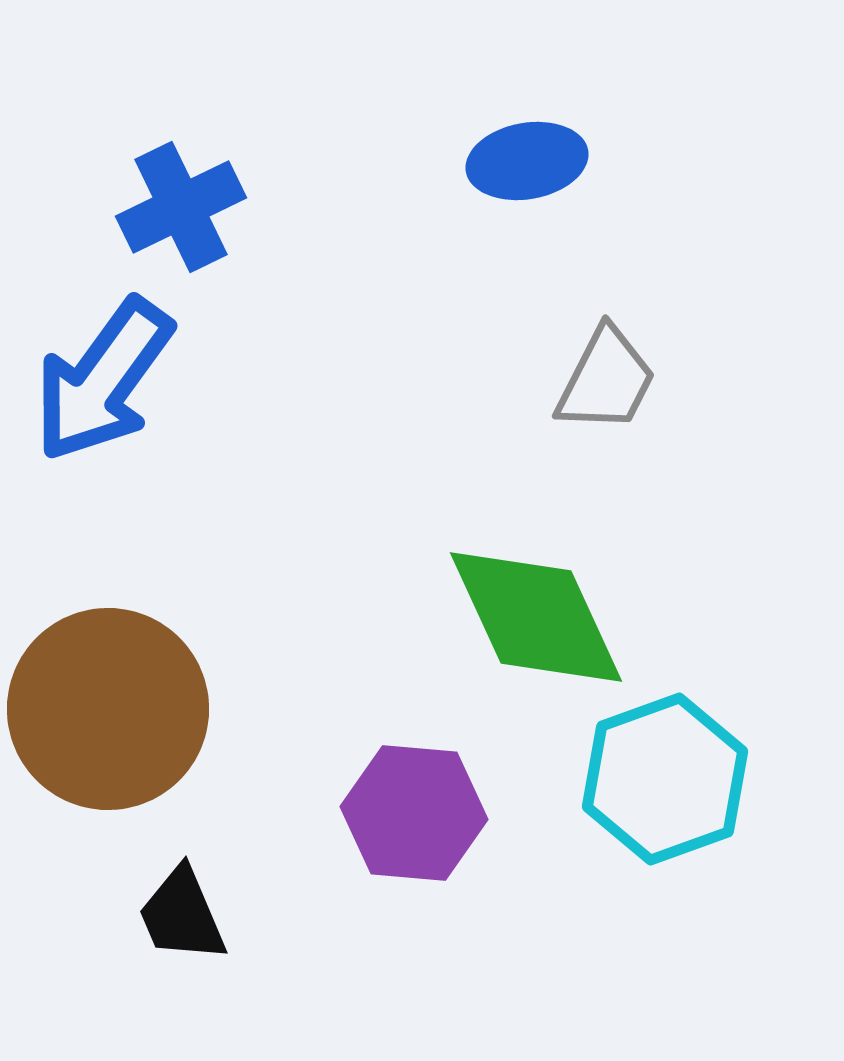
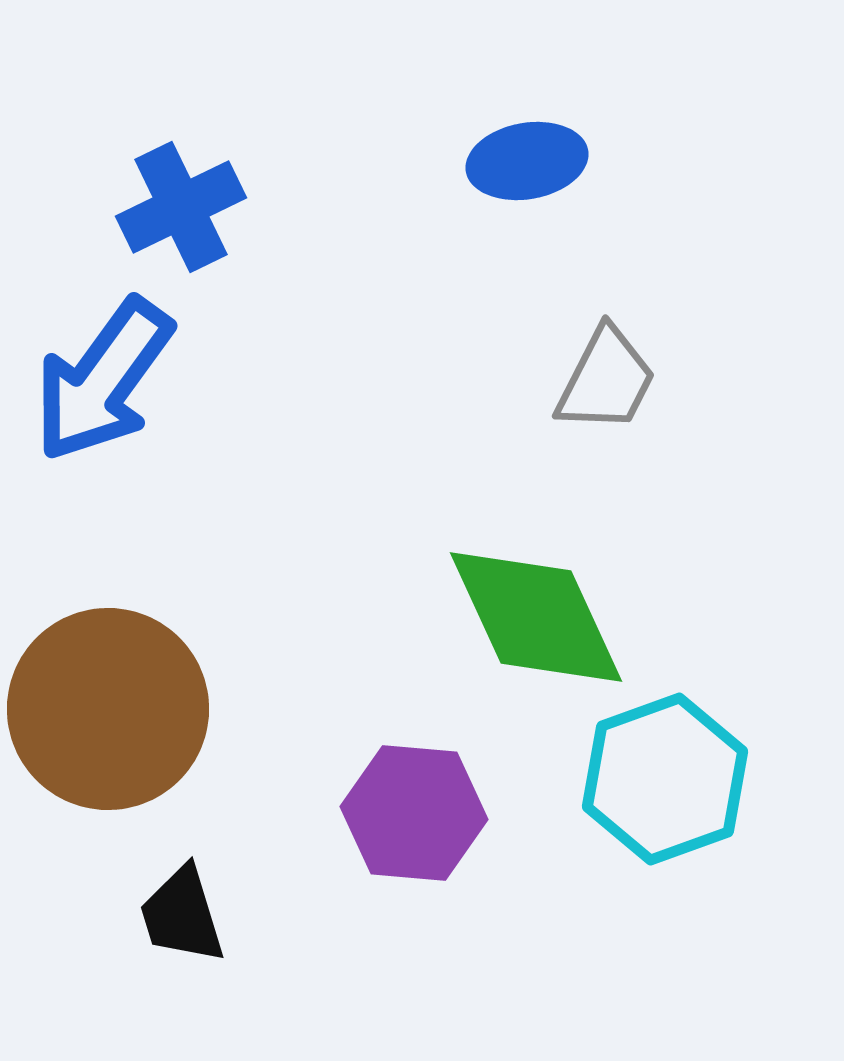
black trapezoid: rotated 6 degrees clockwise
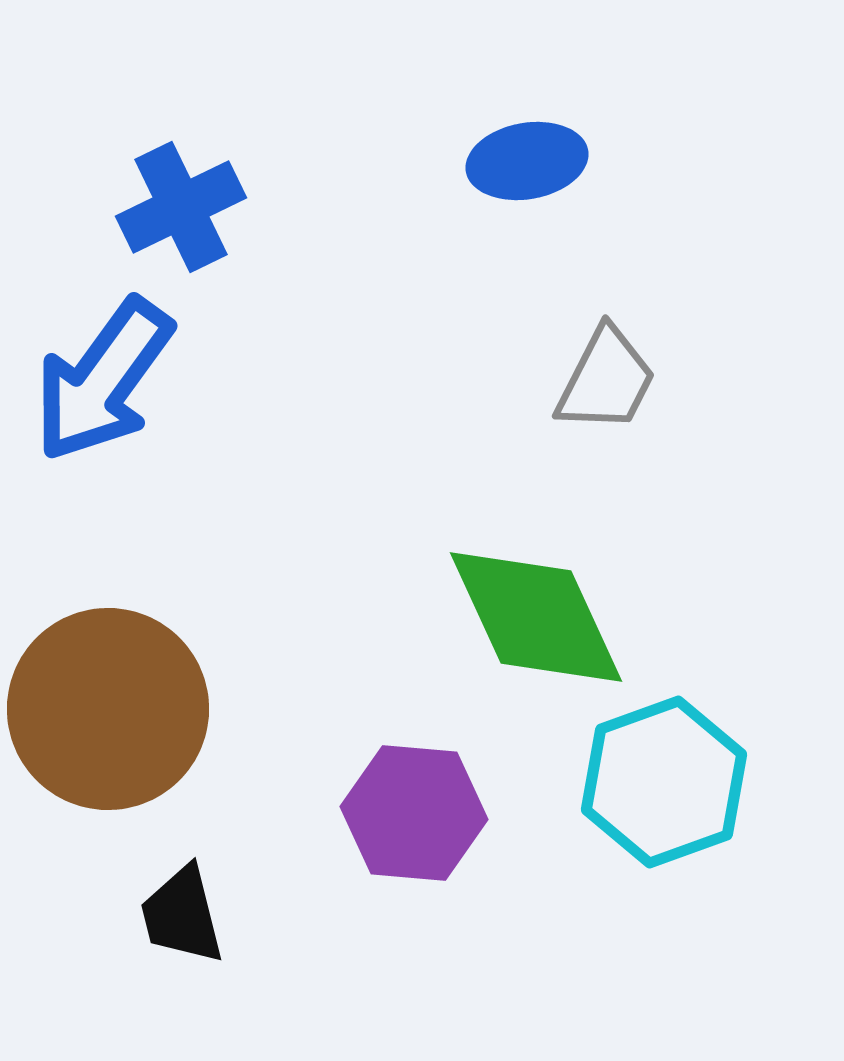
cyan hexagon: moved 1 px left, 3 px down
black trapezoid: rotated 3 degrees clockwise
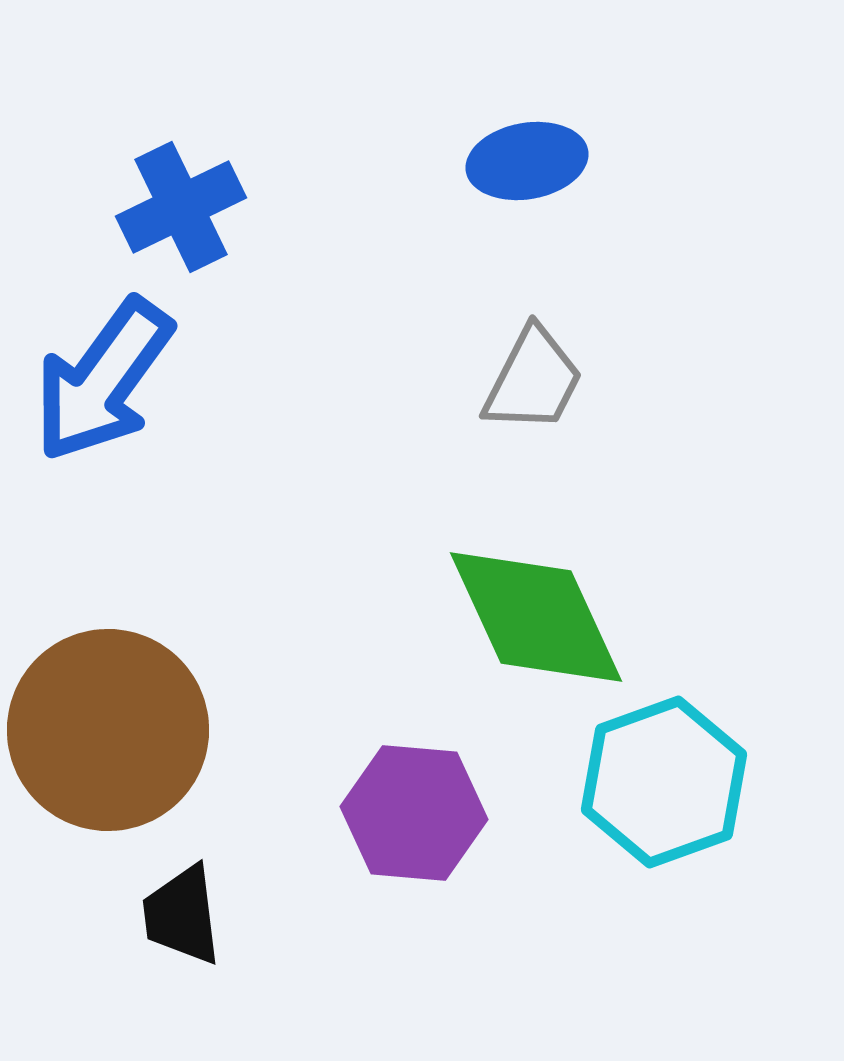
gray trapezoid: moved 73 px left
brown circle: moved 21 px down
black trapezoid: rotated 7 degrees clockwise
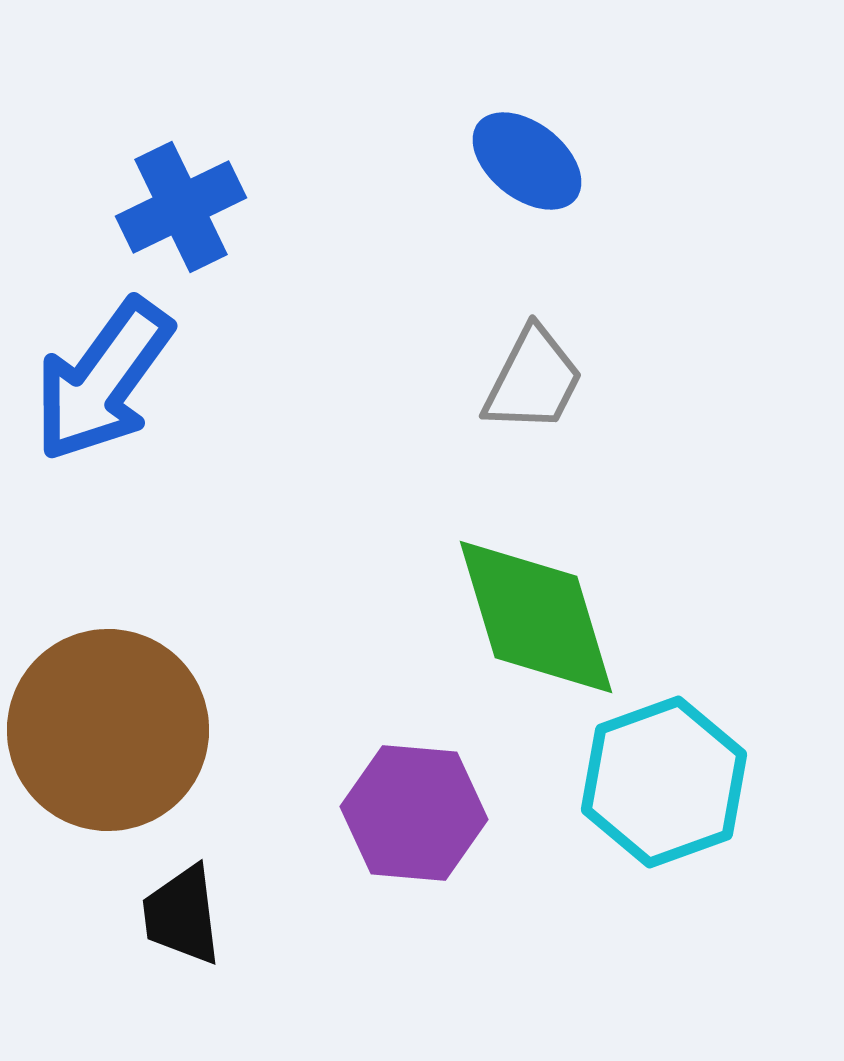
blue ellipse: rotated 48 degrees clockwise
green diamond: rotated 8 degrees clockwise
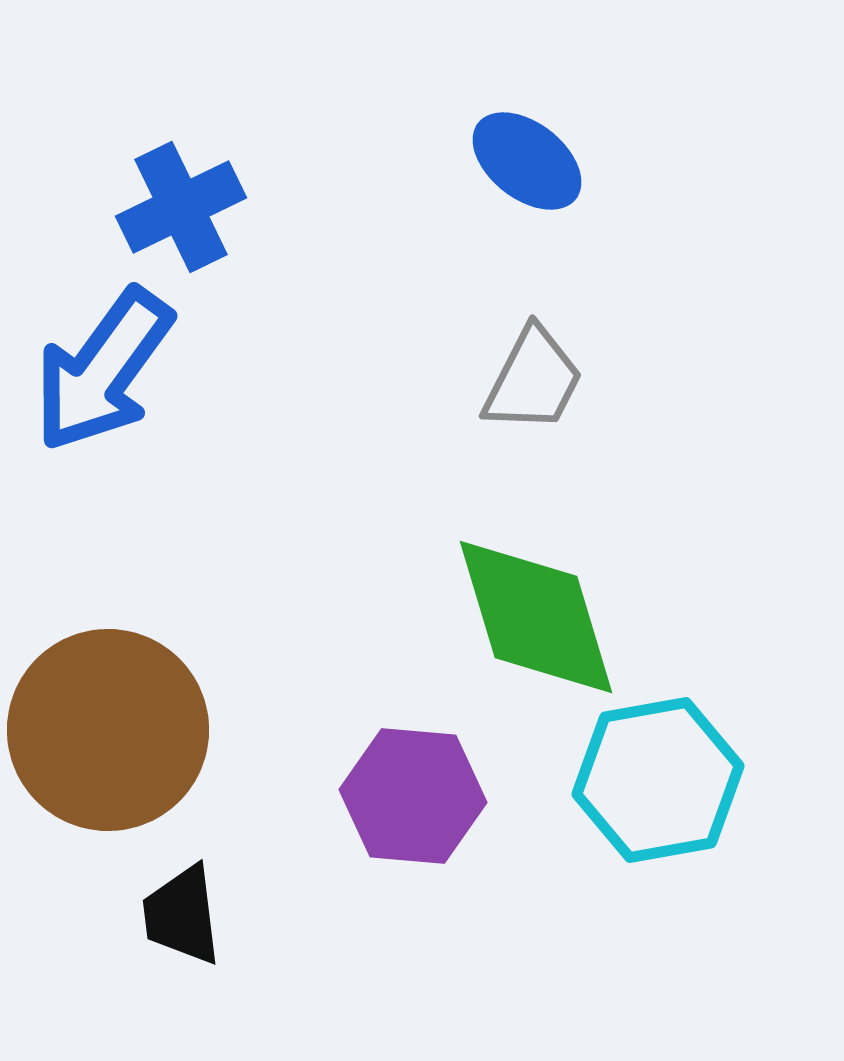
blue arrow: moved 10 px up
cyan hexagon: moved 6 px left, 2 px up; rotated 10 degrees clockwise
purple hexagon: moved 1 px left, 17 px up
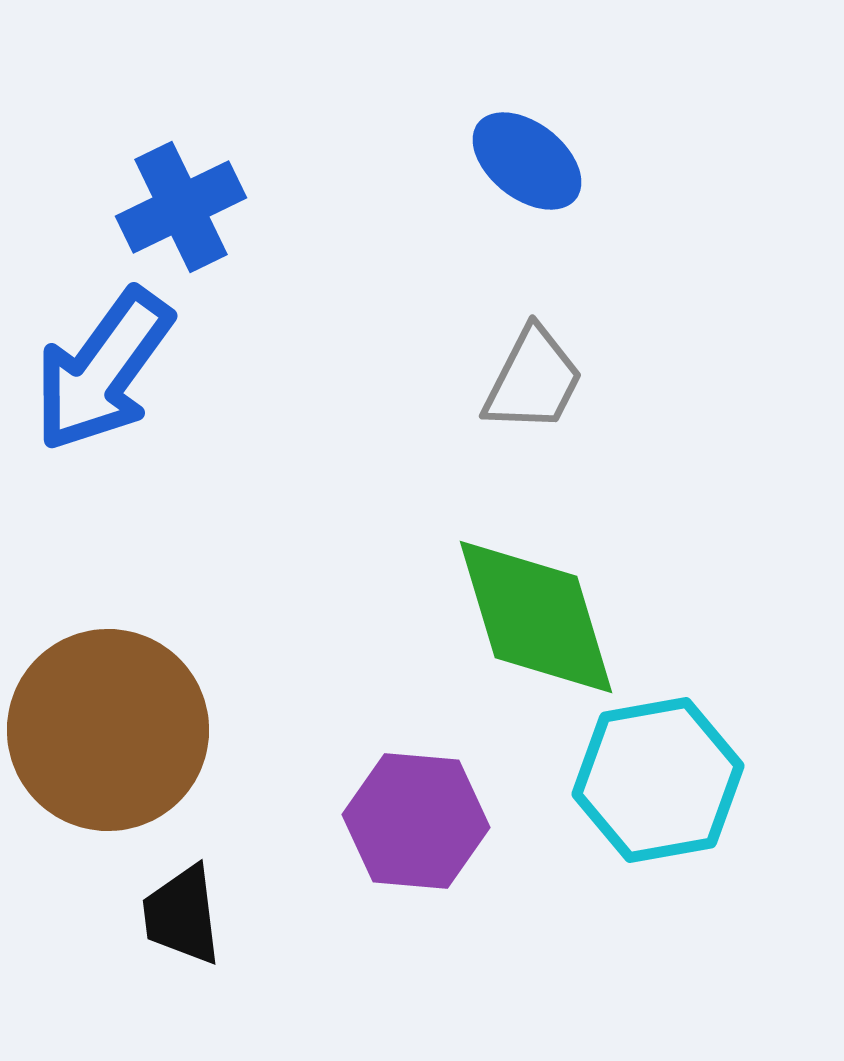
purple hexagon: moved 3 px right, 25 px down
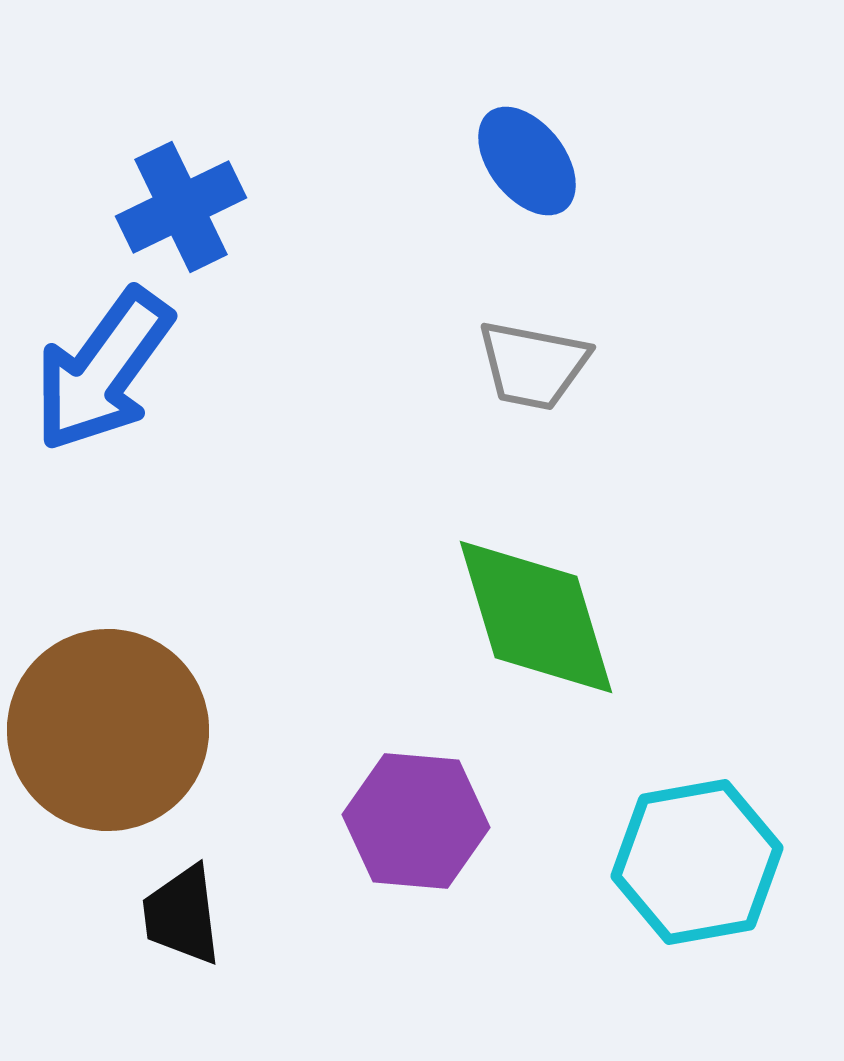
blue ellipse: rotated 14 degrees clockwise
gray trapezoid: moved 15 px up; rotated 74 degrees clockwise
cyan hexagon: moved 39 px right, 82 px down
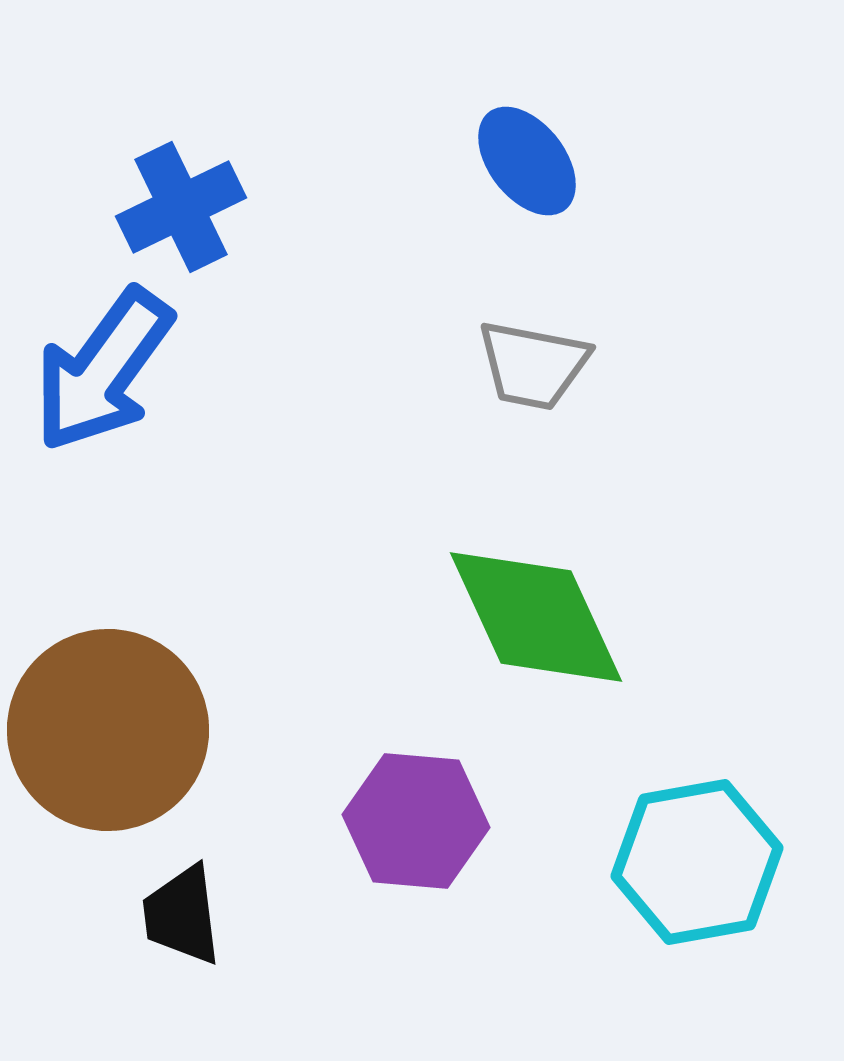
green diamond: rotated 8 degrees counterclockwise
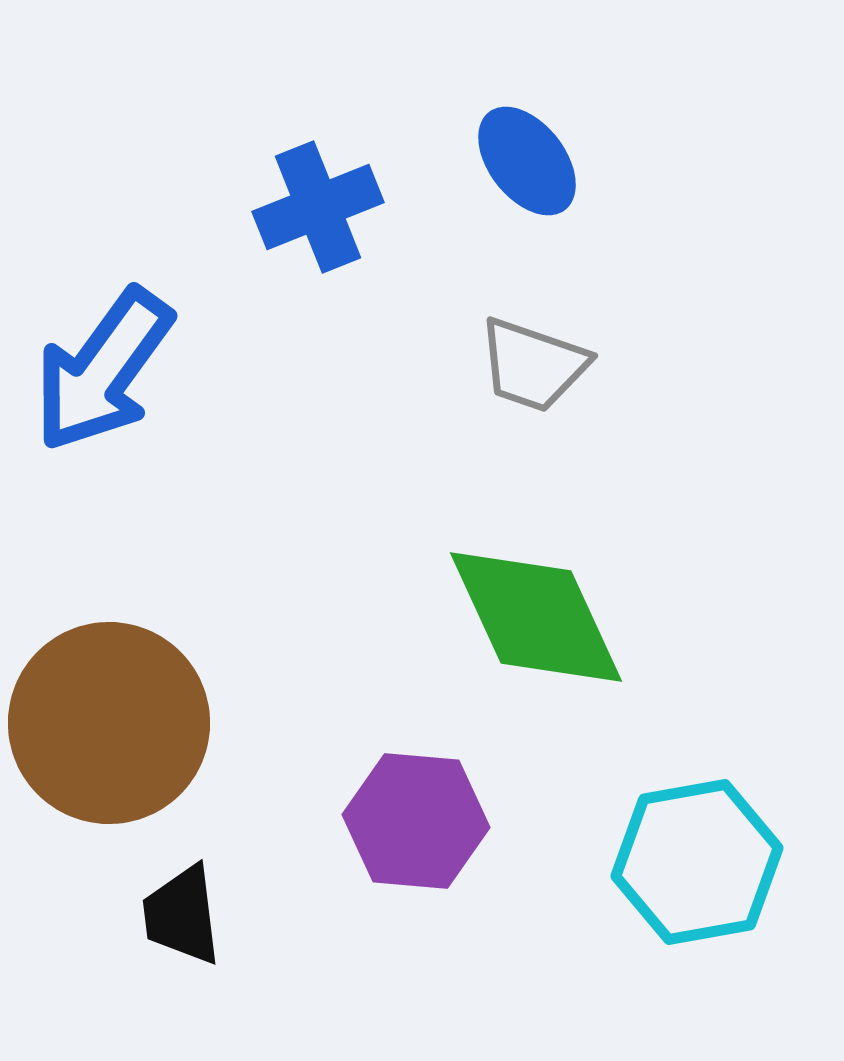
blue cross: moved 137 px right; rotated 4 degrees clockwise
gray trapezoid: rotated 8 degrees clockwise
brown circle: moved 1 px right, 7 px up
